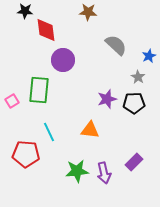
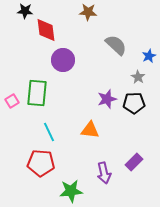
green rectangle: moved 2 px left, 3 px down
red pentagon: moved 15 px right, 9 px down
green star: moved 6 px left, 20 px down
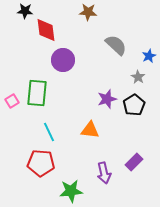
black pentagon: moved 2 px down; rotated 30 degrees counterclockwise
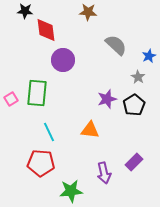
pink square: moved 1 px left, 2 px up
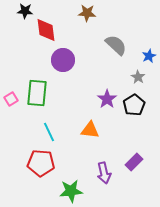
brown star: moved 1 px left, 1 px down
purple star: rotated 18 degrees counterclockwise
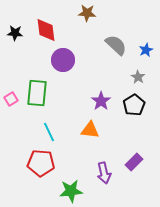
black star: moved 10 px left, 22 px down
blue star: moved 3 px left, 6 px up
purple star: moved 6 px left, 2 px down
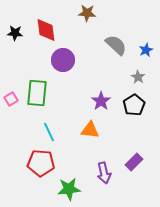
green star: moved 2 px left, 2 px up
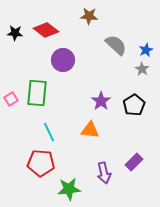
brown star: moved 2 px right, 3 px down
red diamond: rotated 45 degrees counterclockwise
gray star: moved 4 px right, 8 px up
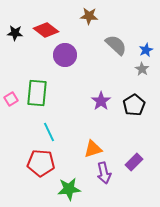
purple circle: moved 2 px right, 5 px up
orange triangle: moved 3 px right, 19 px down; rotated 24 degrees counterclockwise
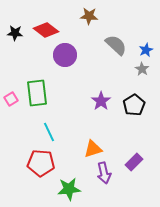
green rectangle: rotated 12 degrees counterclockwise
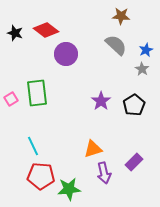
brown star: moved 32 px right
black star: rotated 14 degrees clockwise
purple circle: moved 1 px right, 1 px up
cyan line: moved 16 px left, 14 px down
red pentagon: moved 13 px down
